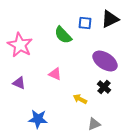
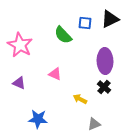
purple ellipse: rotated 55 degrees clockwise
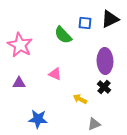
purple triangle: rotated 24 degrees counterclockwise
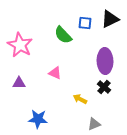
pink triangle: moved 1 px up
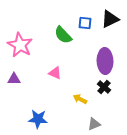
purple triangle: moved 5 px left, 4 px up
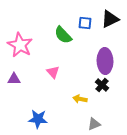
pink triangle: moved 2 px left, 1 px up; rotated 24 degrees clockwise
black cross: moved 2 px left, 2 px up
yellow arrow: rotated 16 degrees counterclockwise
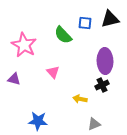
black triangle: rotated 12 degrees clockwise
pink star: moved 4 px right
purple triangle: rotated 16 degrees clockwise
black cross: rotated 24 degrees clockwise
blue star: moved 2 px down
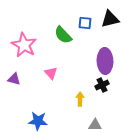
pink triangle: moved 2 px left, 1 px down
yellow arrow: rotated 80 degrees clockwise
gray triangle: moved 1 px right, 1 px down; rotated 24 degrees clockwise
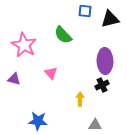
blue square: moved 12 px up
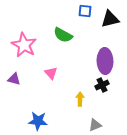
green semicircle: rotated 18 degrees counterclockwise
gray triangle: rotated 24 degrees counterclockwise
